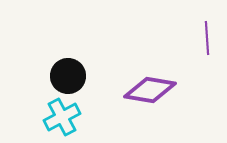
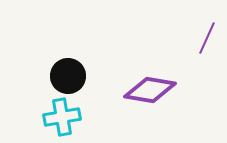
purple line: rotated 28 degrees clockwise
cyan cross: rotated 18 degrees clockwise
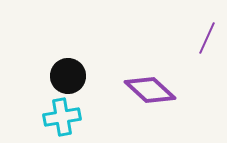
purple diamond: rotated 33 degrees clockwise
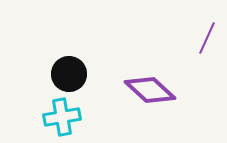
black circle: moved 1 px right, 2 px up
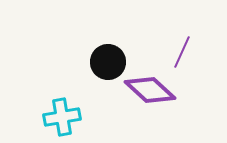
purple line: moved 25 px left, 14 px down
black circle: moved 39 px right, 12 px up
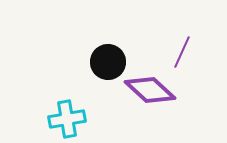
cyan cross: moved 5 px right, 2 px down
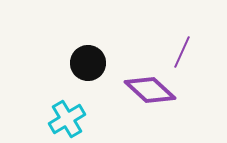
black circle: moved 20 px left, 1 px down
cyan cross: rotated 21 degrees counterclockwise
